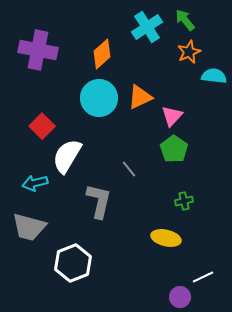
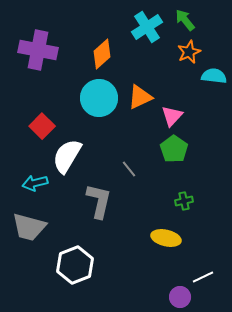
white hexagon: moved 2 px right, 2 px down
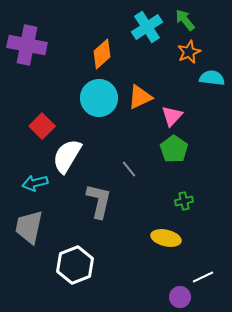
purple cross: moved 11 px left, 5 px up
cyan semicircle: moved 2 px left, 2 px down
gray trapezoid: rotated 87 degrees clockwise
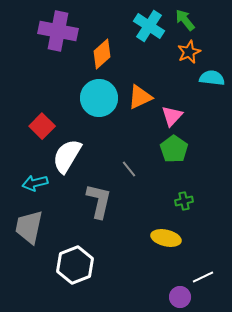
cyan cross: moved 2 px right, 1 px up; rotated 24 degrees counterclockwise
purple cross: moved 31 px right, 14 px up
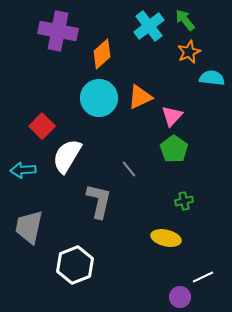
cyan cross: rotated 20 degrees clockwise
cyan arrow: moved 12 px left, 13 px up; rotated 10 degrees clockwise
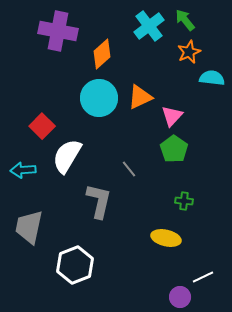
green cross: rotated 18 degrees clockwise
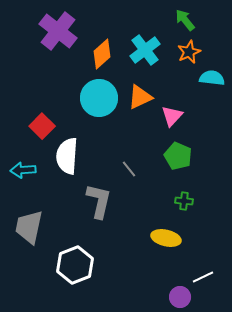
cyan cross: moved 4 px left, 24 px down
purple cross: rotated 27 degrees clockwise
green pentagon: moved 4 px right, 7 px down; rotated 12 degrees counterclockwise
white semicircle: rotated 27 degrees counterclockwise
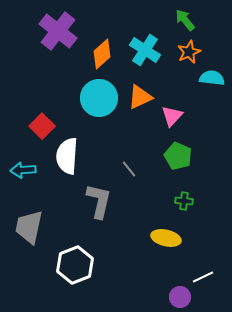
cyan cross: rotated 20 degrees counterclockwise
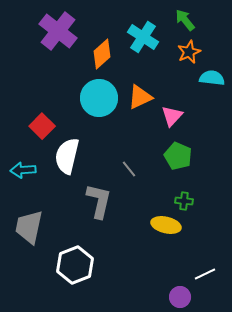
cyan cross: moved 2 px left, 13 px up
white semicircle: rotated 9 degrees clockwise
yellow ellipse: moved 13 px up
white line: moved 2 px right, 3 px up
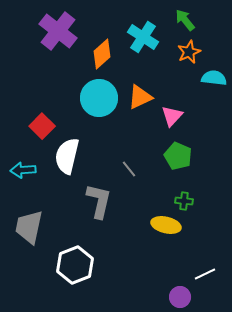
cyan semicircle: moved 2 px right
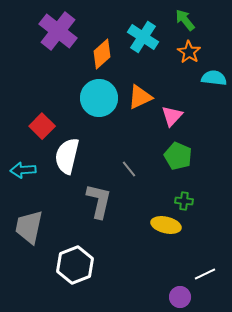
orange star: rotated 15 degrees counterclockwise
